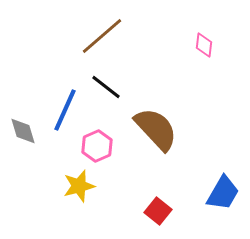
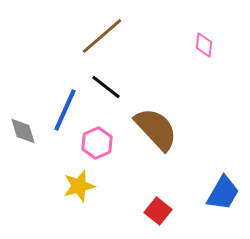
pink hexagon: moved 3 px up
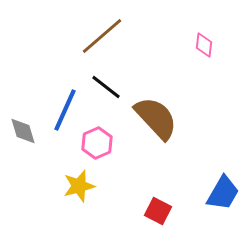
brown semicircle: moved 11 px up
red square: rotated 12 degrees counterclockwise
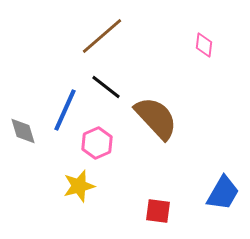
red square: rotated 20 degrees counterclockwise
